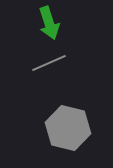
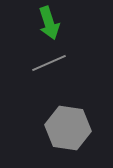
gray hexagon: rotated 6 degrees counterclockwise
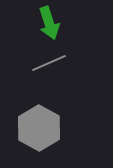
gray hexagon: moved 29 px left; rotated 21 degrees clockwise
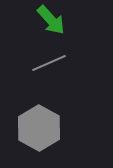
green arrow: moved 2 px right, 3 px up; rotated 24 degrees counterclockwise
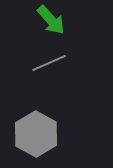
gray hexagon: moved 3 px left, 6 px down
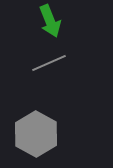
green arrow: moved 1 px left, 1 px down; rotated 20 degrees clockwise
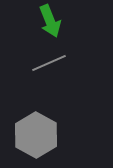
gray hexagon: moved 1 px down
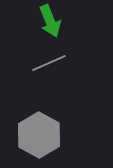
gray hexagon: moved 3 px right
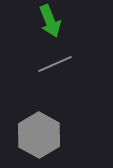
gray line: moved 6 px right, 1 px down
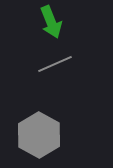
green arrow: moved 1 px right, 1 px down
